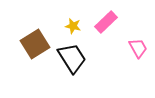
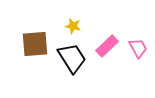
pink rectangle: moved 1 px right, 24 px down
brown square: rotated 28 degrees clockwise
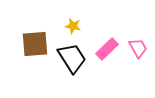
pink rectangle: moved 3 px down
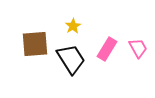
yellow star: rotated 28 degrees clockwise
pink rectangle: rotated 15 degrees counterclockwise
black trapezoid: moved 1 px left, 1 px down
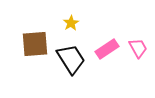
yellow star: moved 2 px left, 3 px up
pink rectangle: rotated 25 degrees clockwise
